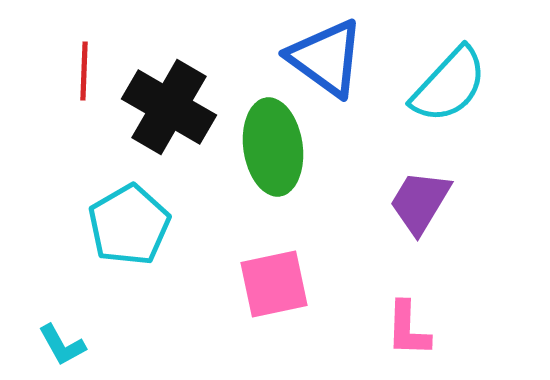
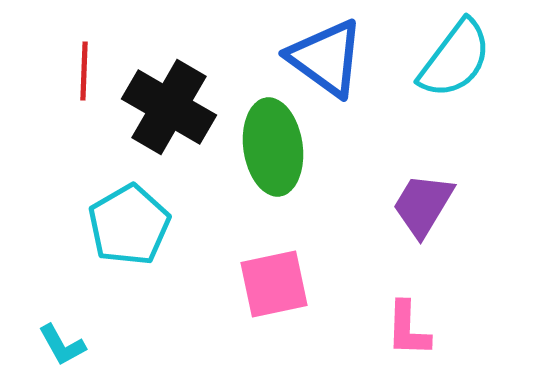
cyan semicircle: moved 6 px right, 26 px up; rotated 6 degrees counterclockwise
purple trapezoid: moved 3 px right, 3 px down
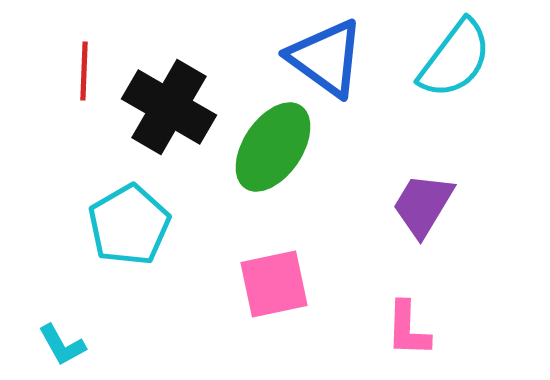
green ellipse: rotated 42 degrees clockwise
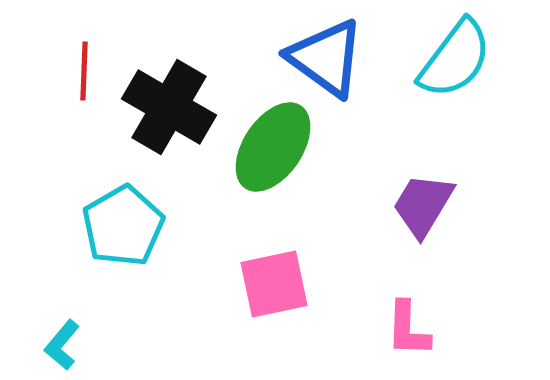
cyan pentagon: moved 6 px left, 1 px down
cyan L-shape: rotated 69 degrees clockwise
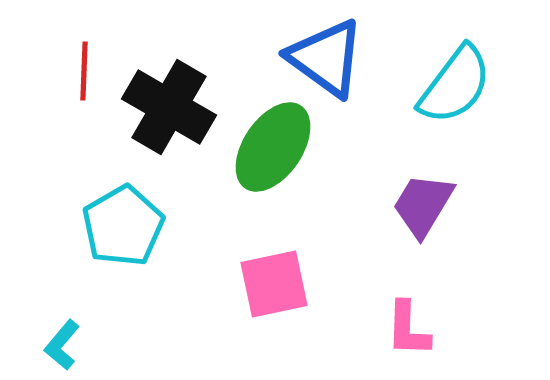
cyan semicircle: moved 26 px down
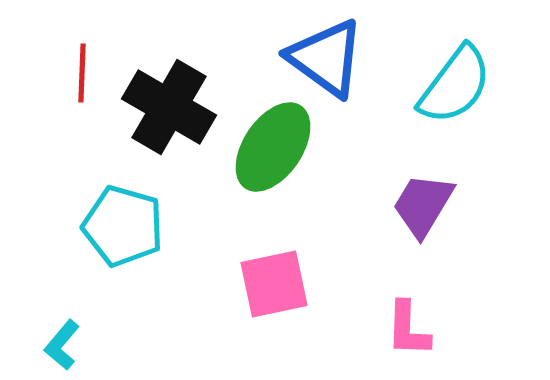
red line: moved 2 px left, 2 px down
cyan pentagon: rotated 26 degrees counterclockwise
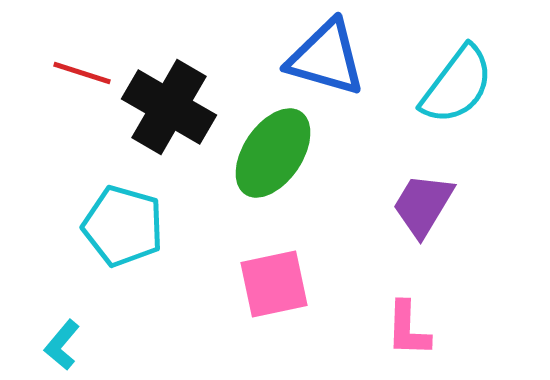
blue triangle: rotated 20 degrees counterclockwise
red line: rotated 74 degrees counterclockwise
cyan semicircle: moved 2 px right
green ellipse: moved 6 px down
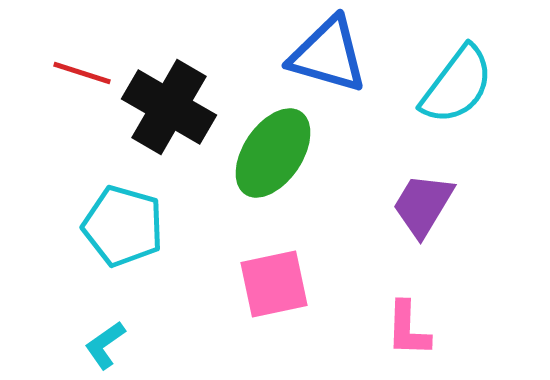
blue triangle: moved 2 px right, 3 px up
cyan L-shape: moved 43 px right; rotated 15 degrees clockwise
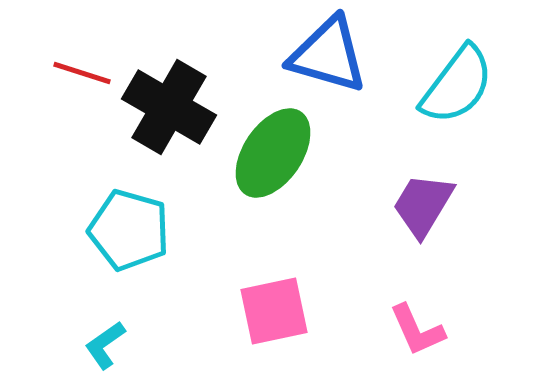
cyan pentagon: moved 6 px right, 4 px down
pink square: moved 27 px down
pink L-shape: moved 9 px right, 1 px down; rotated 26 degrees counterclockwise
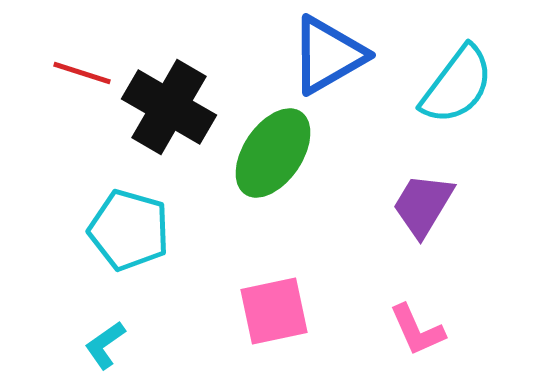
blue triangle: rotated 46 degrees counterclockwise
